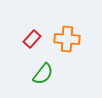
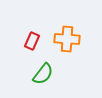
red rectangle: moved 2 px down; rotated 18 degrees counterclockwise
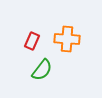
green semicircle: moved 1 px left, 4 px up
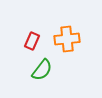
orange cross: rotated 10 degrees counterclockwise
